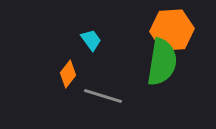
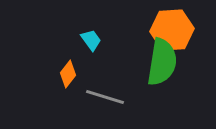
gray line: moved 2 px right, 1 px down
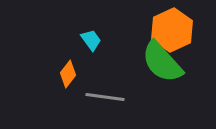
orange hexagon: rotated 21 degrees counterclockwise
green semicircle: rotated 129 degrees clockwise
gray line: rotated 9 degrees counterclockwise
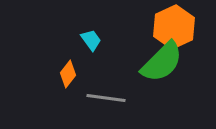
orange hexagon: moved 2 px right, 3 px up
green semicircle: rotated 93 degrees counterclockwise
gray line: moved 1 px right, 1 px down
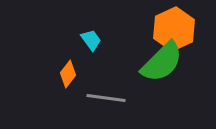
orange hexagon: moved 2 px down
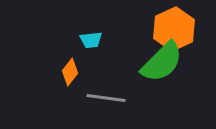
cyan trapezoid: rotated 120 degrees clockwise
orange diamond: moved 2 px right, 2 px up
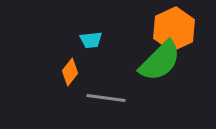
green semicircle: moved 2 px left, 1 px up
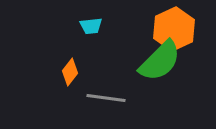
cyan trapezoid: moved 14 px up
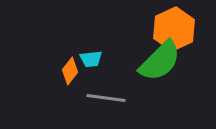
cyan trapezoid: moved 33 px down
orange diamond: moved 1 px up
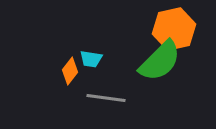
orange hexagon: rotated 12 degrees clockwise
cyan trapezoid: rotated 15 degrees clockwise
